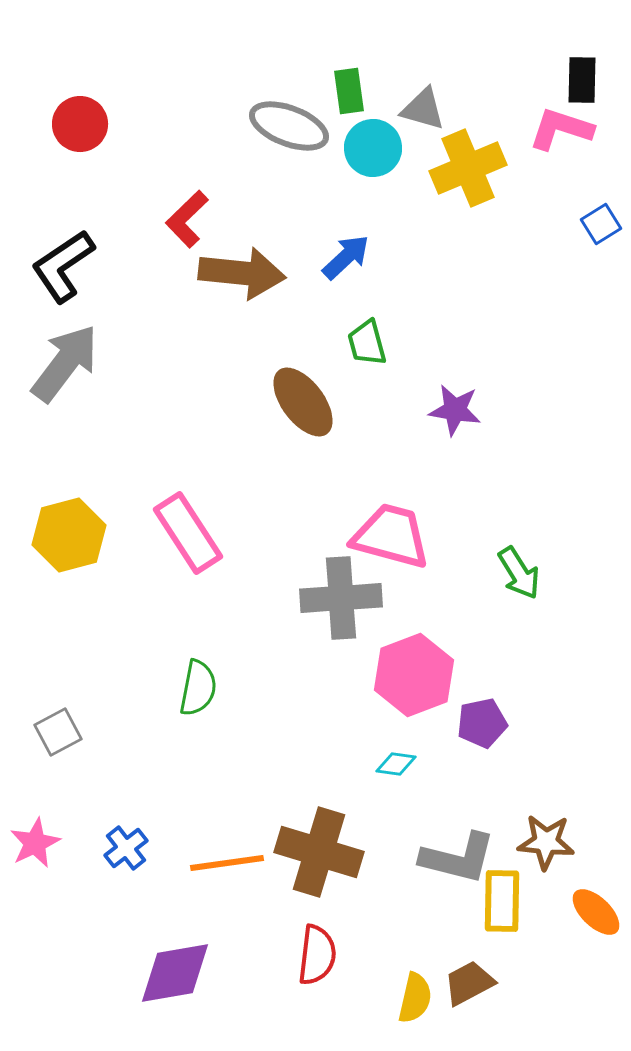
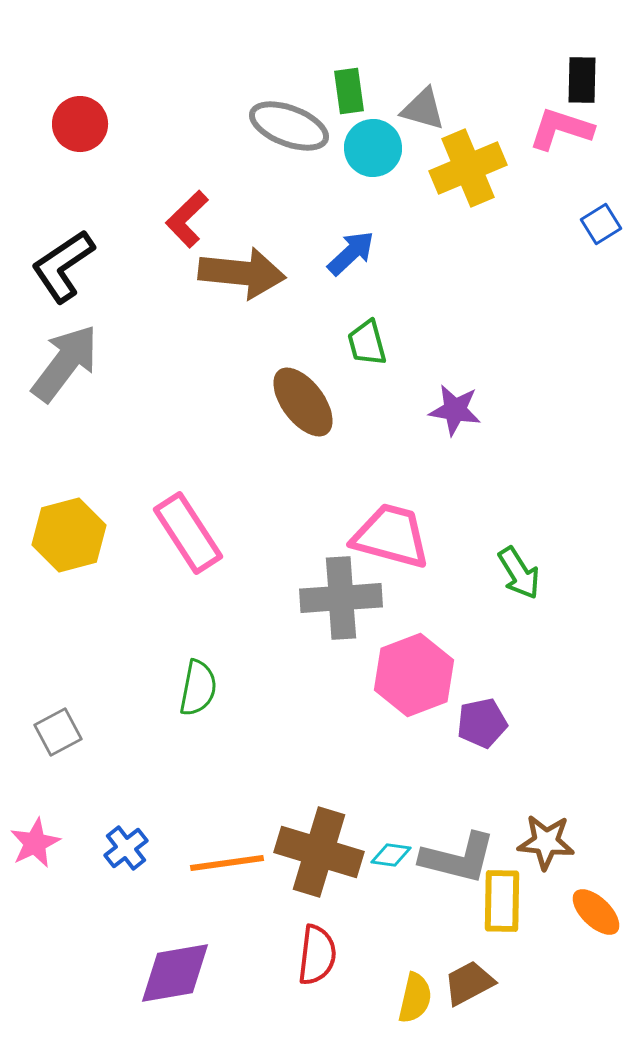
blue arrow: moved 5 px right, 4 px up
cyan diamond: moved 5 px left, 91 px down
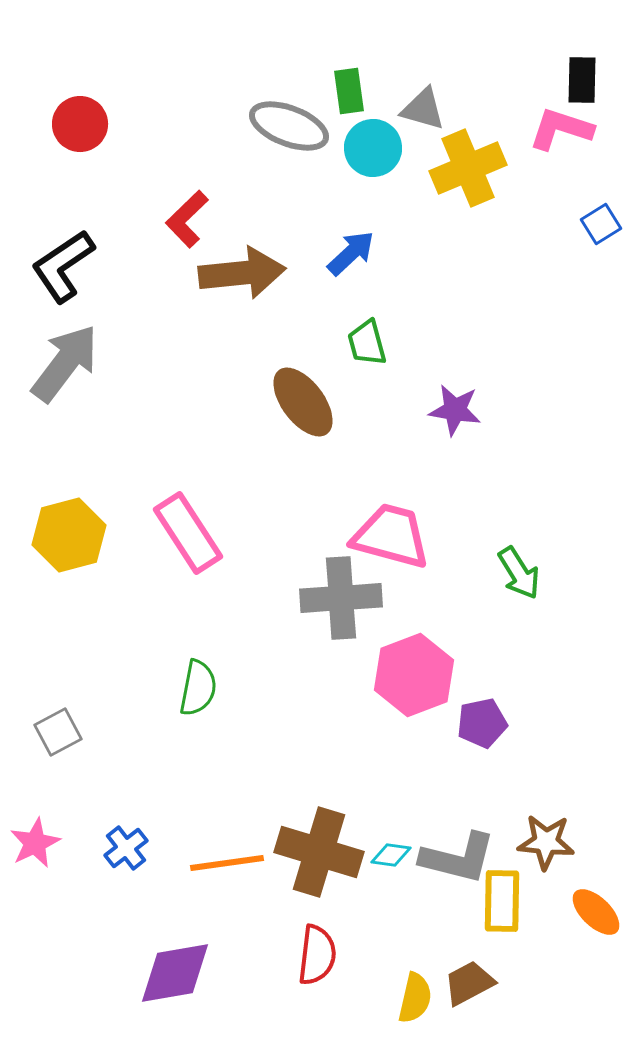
brown arrow: rotated 12 degrees counterclockwise
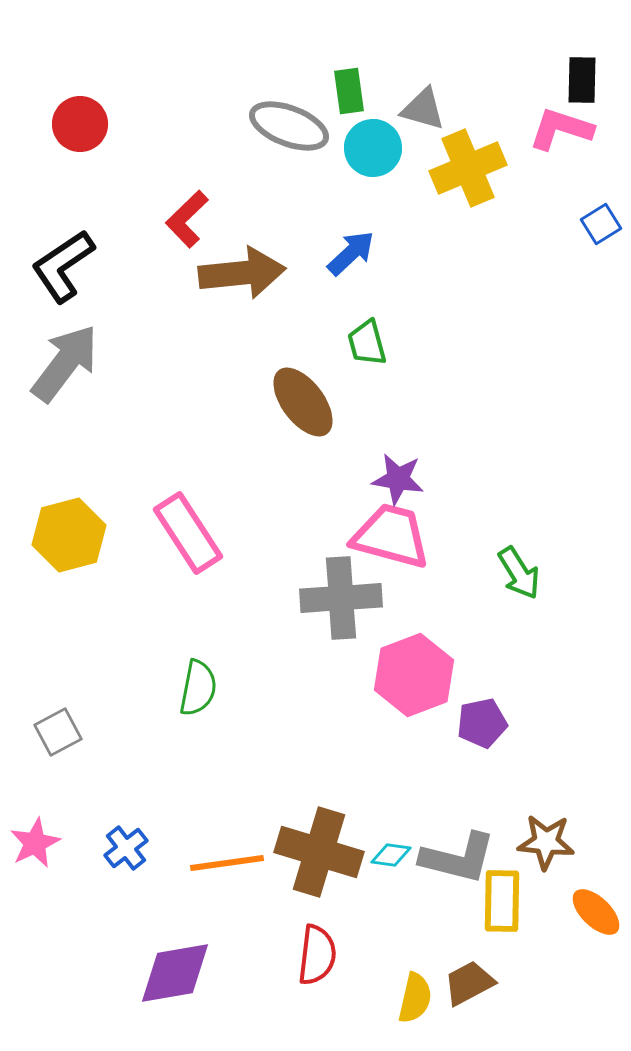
purple star: moved 57 px left, 69 px down
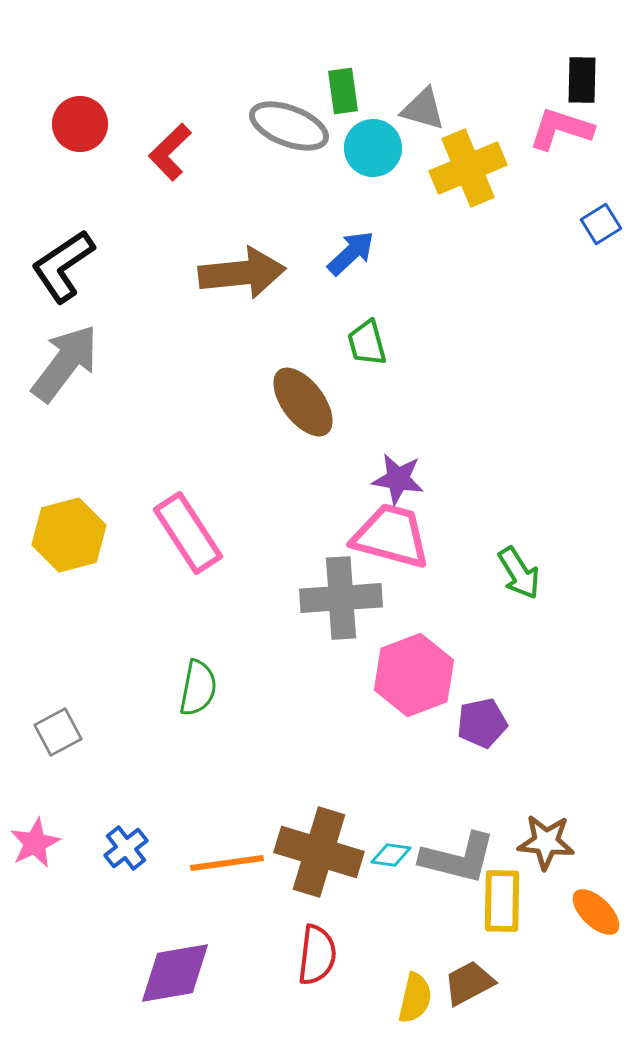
green rectangle: moved 6 px left
red L-shape: moved 17 px left, 67 px up
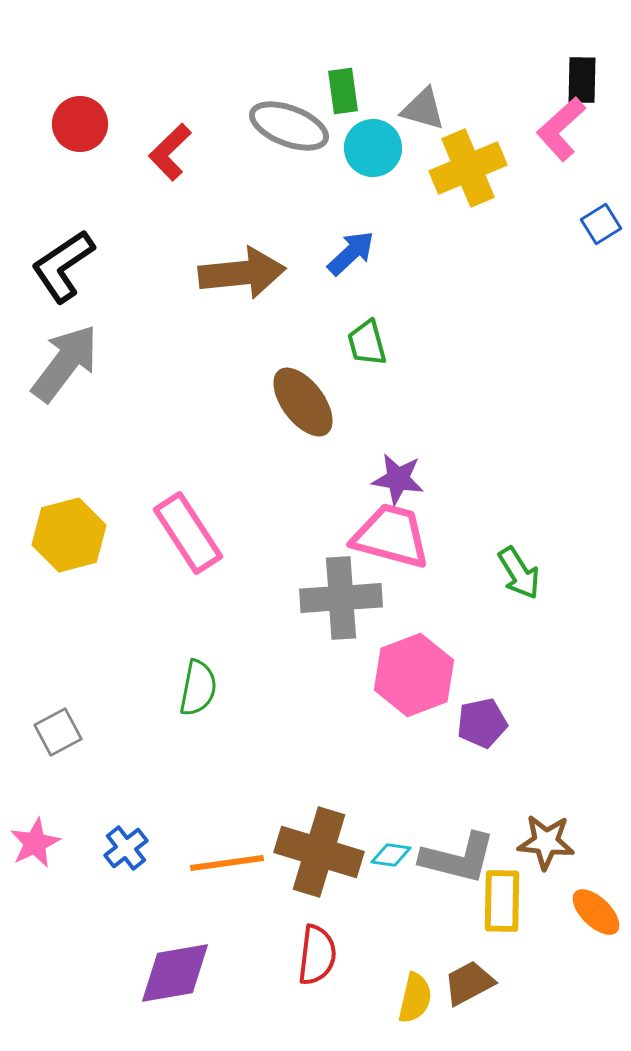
pink L-shape: rotated 60 degrees counterclockwise
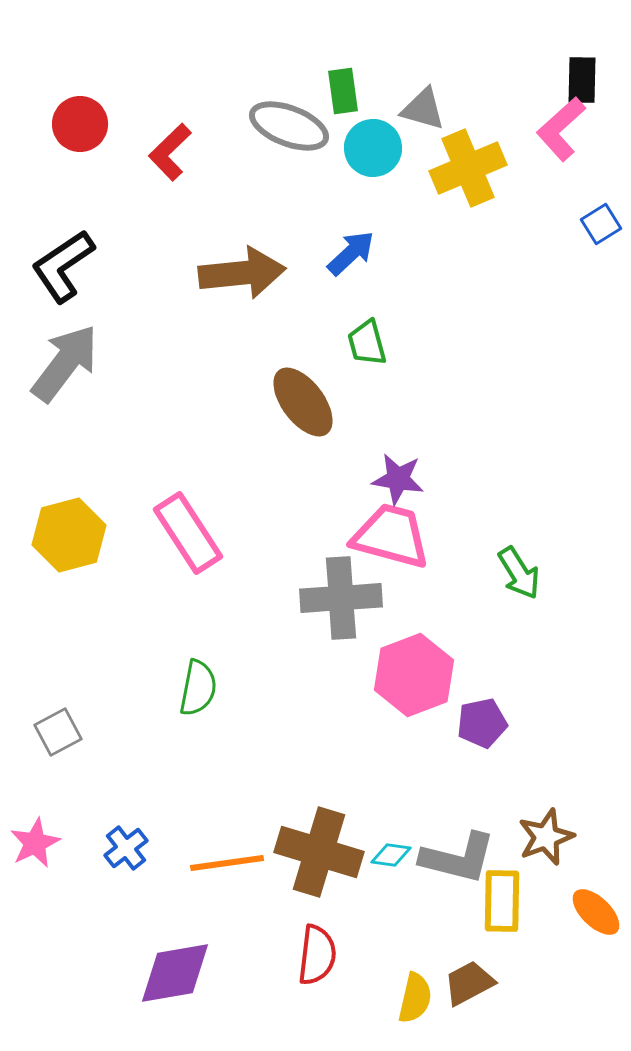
brown star: moved 5 px up; rotated 26 degrees counterclockwise
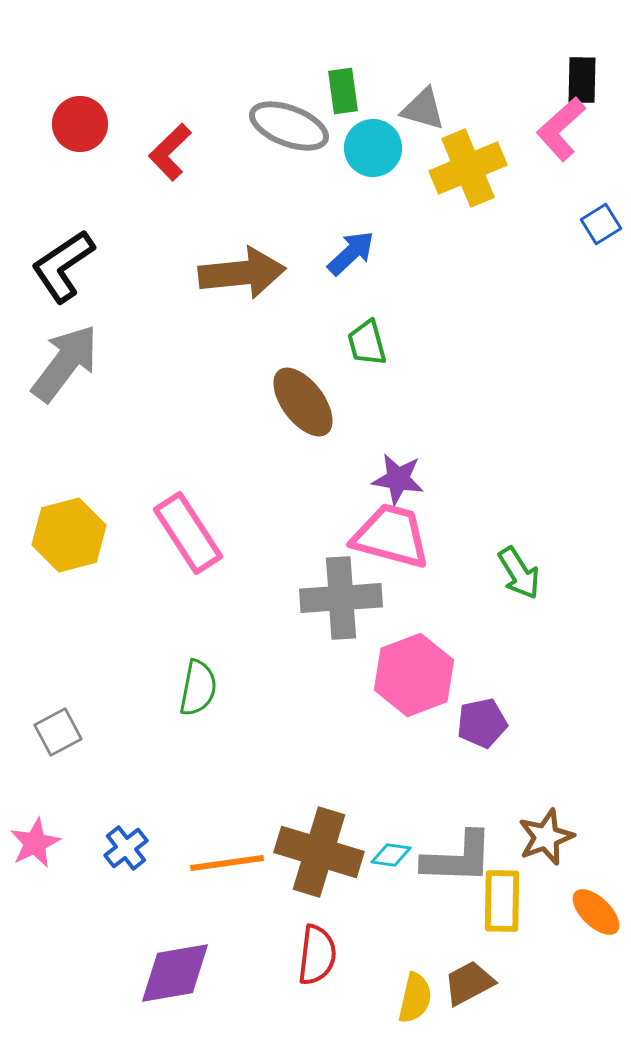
gray L-shape: rotated 12 degrees counterclockwise
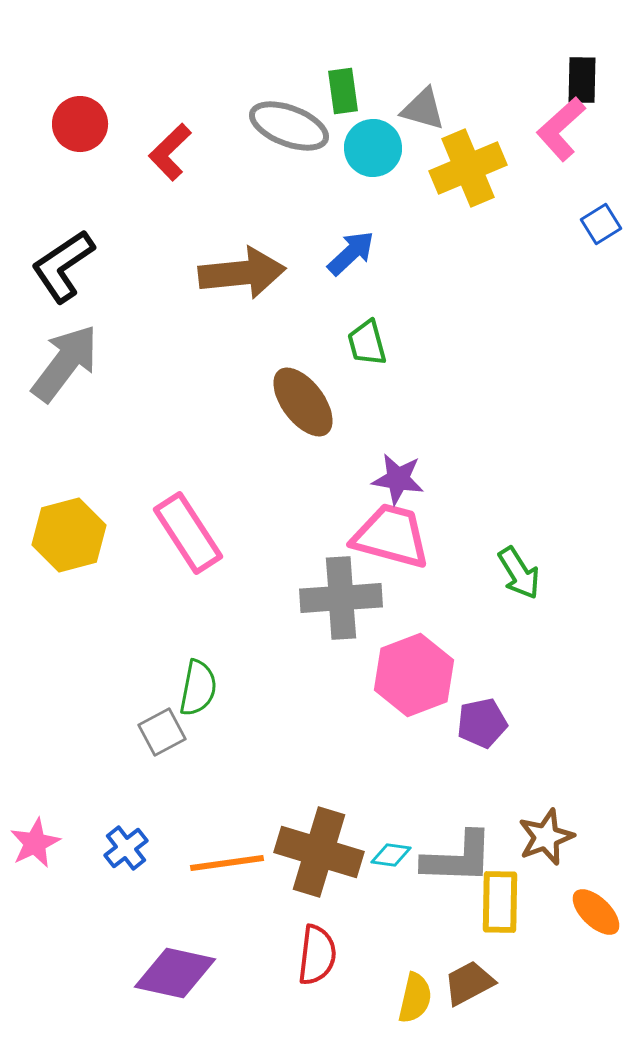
gray square: moved 104 px right
yellow rectangle: moved 2 px left, 1 px down
purple diamond: rotated 22 degrees clockwise
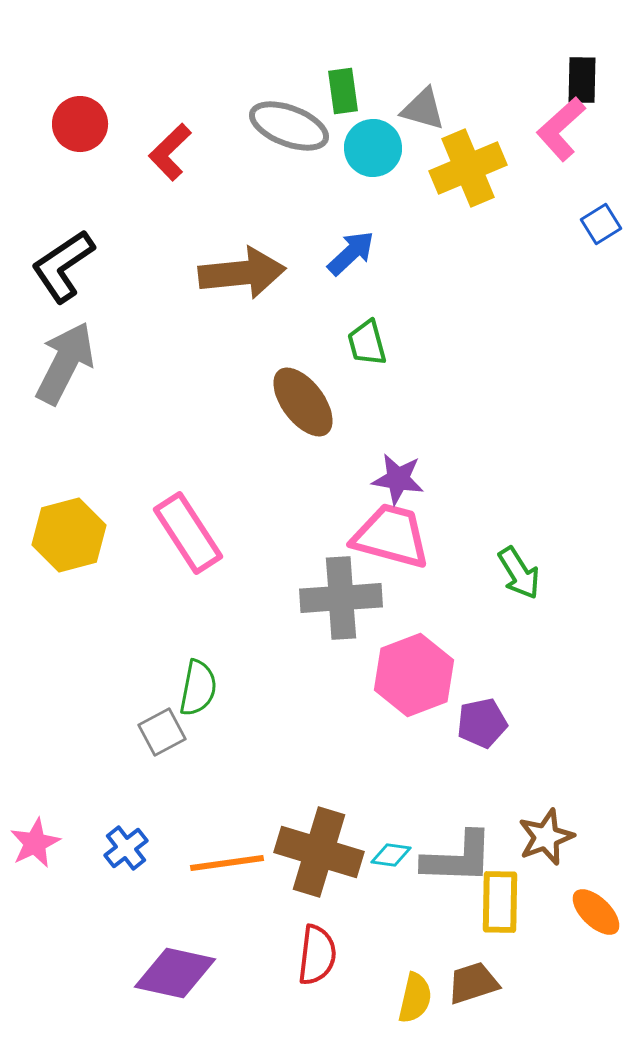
gray arrow: rotated 10 degrees counterclockwise
brown trapezoid: moved 4 px right; rotated 10 degrees clockwise
